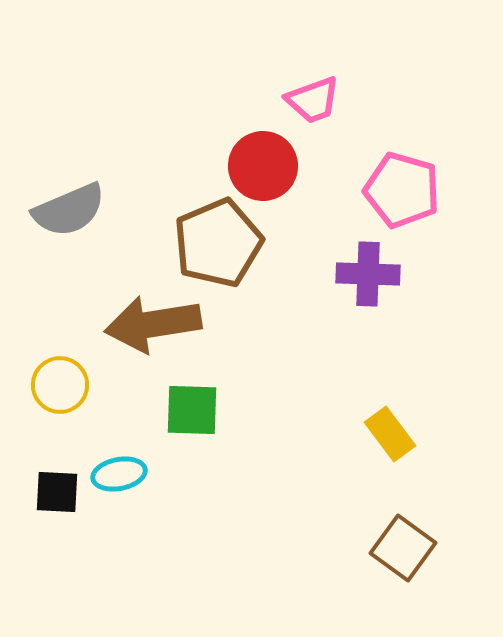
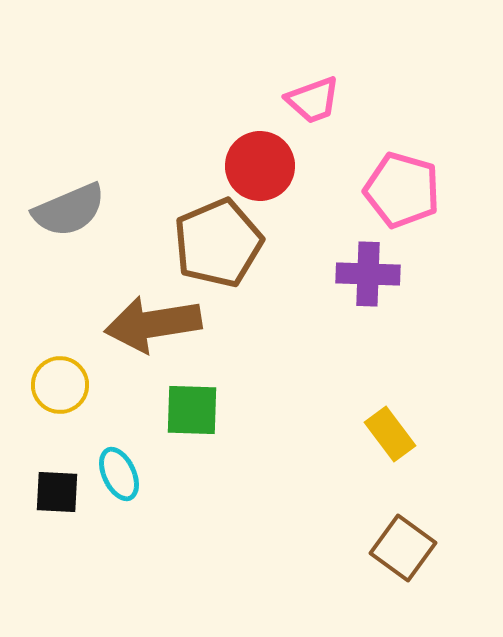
red circle: moved 3 px left
cyan ellipse: rotated 76 degrees clockwise
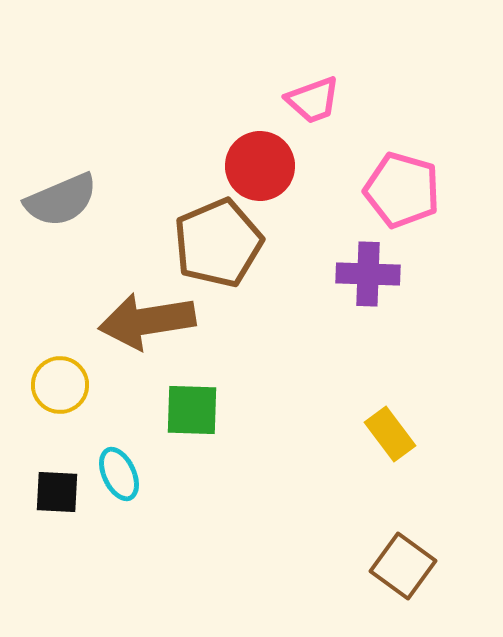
gray semicircle: moved 8 px left, 10 px up
brown arrow: moved 6 px left, 3 px up
brown square: moved 18 px down
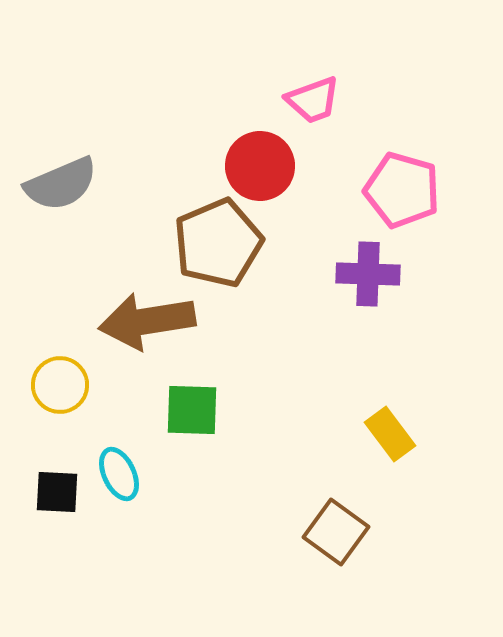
gray semicircle: moved 16 px up
brown square: moved 67 px left, 34 px up
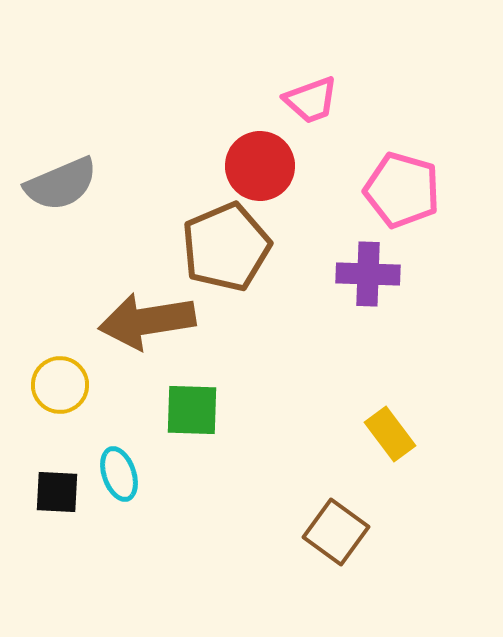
pink trapezoid: moved 2 px left
brown pentagon: moved 8 px right, 4 px down
cyan ellipse: rotated 6 degrees clockwise
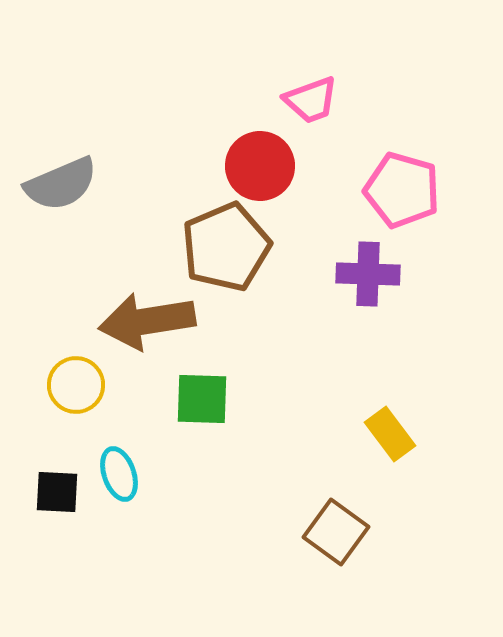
yellow circle: moved 16 px right
green square: moved 10 px right, 11 px up
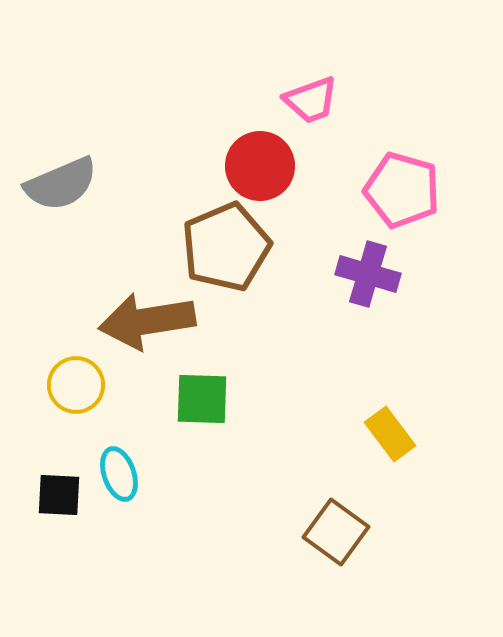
purple cross: rotated 14 degrees clockwise
black square: moved 2 px right, 3 px down
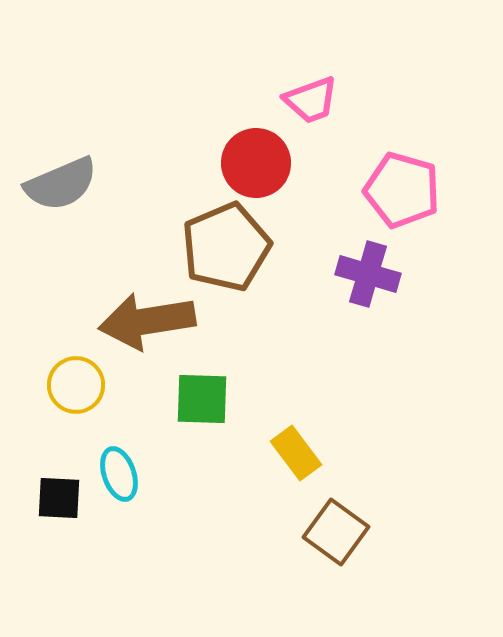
red circle: moved 4 px left, 3 px up
yellow rectangle: moved 94 px left, 19 px down
black square: moved 3 px down
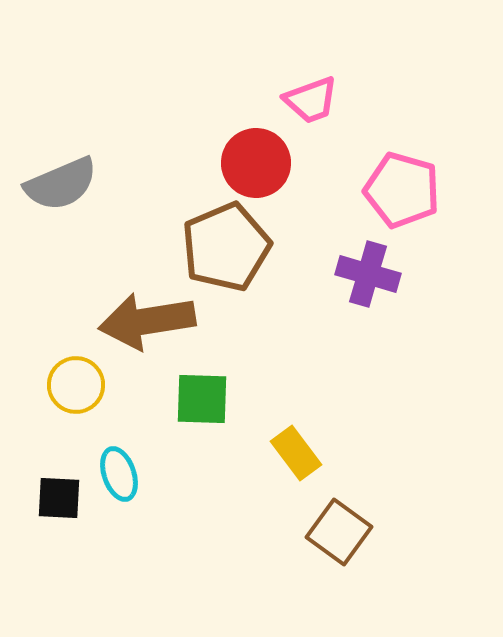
brown square: moved 3 px right
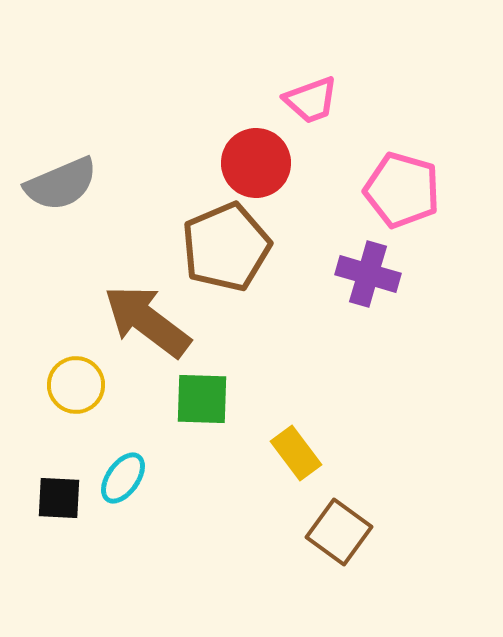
brown arrow: rotated 46 degrees clockwise
cyan ellipse: moved 4 px right, 4 px down; rotated 54 degrees clockwise
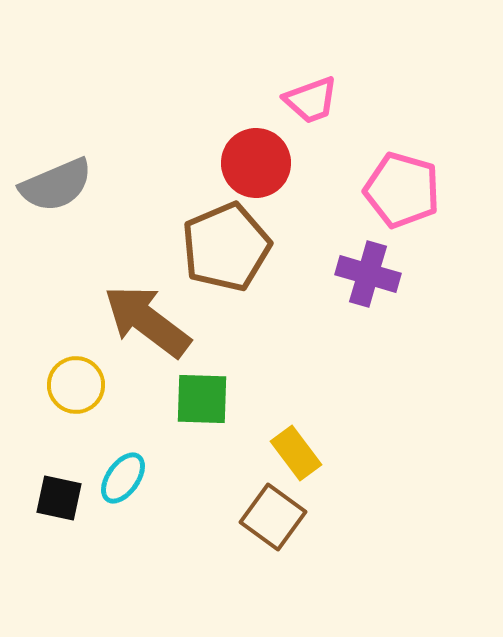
gray semicircle: moved 5 px left, 1 px down
black square: rotated 9 degrees clockwise
brown square: moved 66 px left, 15 px up
